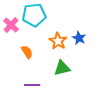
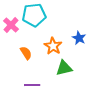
orange star: moved 5 px left, 5 px down
orange semicircle: moved 1 px left, 1 px down
green triangle: moved 2 px right
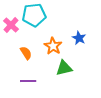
purple line: moved 4 px left, 4 px up
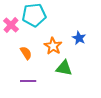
green triangle: rotated 24 degrees clockwise
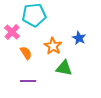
pink cross: moved 1 px right, 7 px down
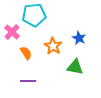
green triangle: moved 11 px right, 1 px up
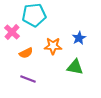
blue star: rotated 16 degrees clockwise
orange star: rotated 30 degrees counterclockwise
orange semicircle: rotated 96 degrees clockwise
purple line: moved 2 px up; rotated 21 degrees clockwise
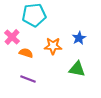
pink cross: moved 5 px down
orange semicircle: rotated 136 degrees counterclockwise
green triangle: moved 2 px right, 2 px down
